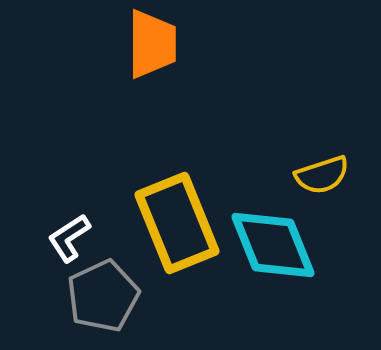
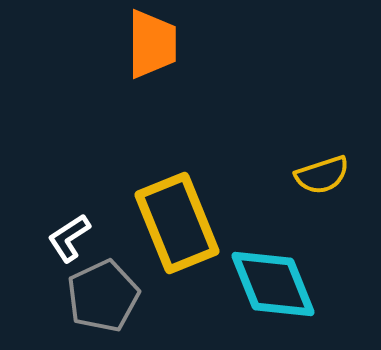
cyan diamond: moved 39 px down
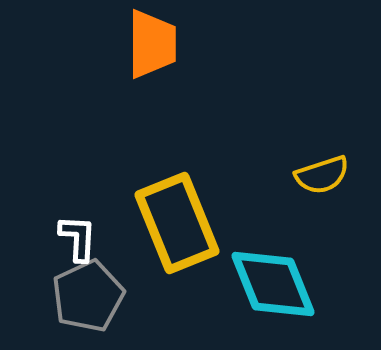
white L-shape: moved 9 px right; rotated 126 degrees clockwise
gray pentagon: moved 15 px left
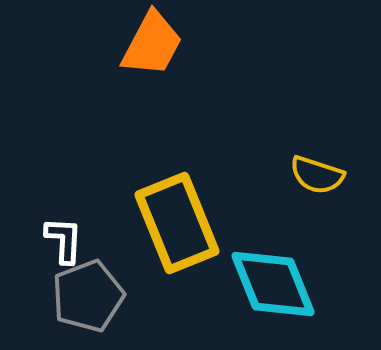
orange trapezoid: rotated 28 degrees clockwise
yellow semicircle: moved 5 px left; rotated 36 degrees clockwise
white L-shape: moved 14 px left, 2 px down
gray pentagon: rotated 4 degrees clockwise
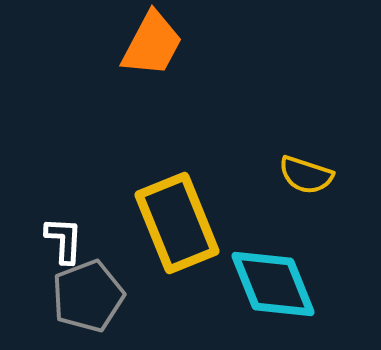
yellow semicircle: moved 11 px left
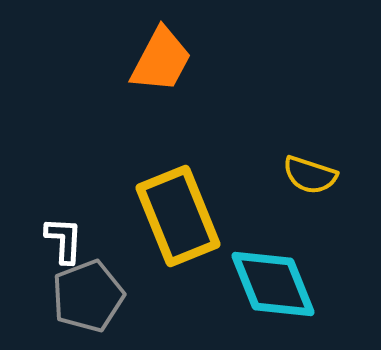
orange trapezoid: moved 9 px right, 16 px down
yellow semicircle: moved 4 px right
yellow rectangle: moved 1 px right, 7 px up
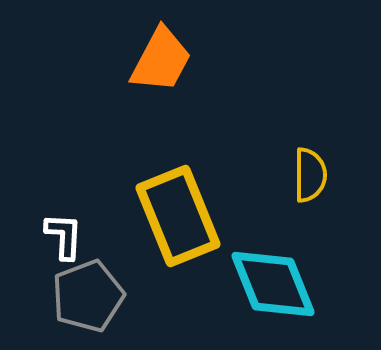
yellow semicircle: rotated 108 degrees counterclockwise
white L-shape: moved 4 px up
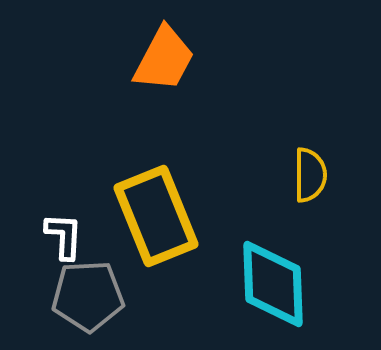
orange trapezoid: moved 3 px right, 1 px up
yellow rectangle: moved 22 px left
cyan diamond: rotated 20 degrees clockwise
gray pentagon: rotated 18 degrees clockwise
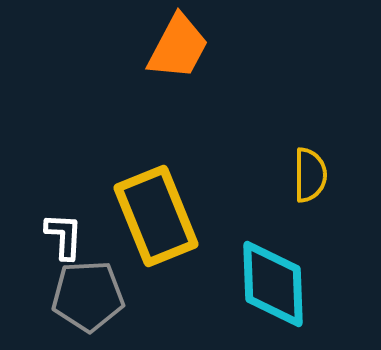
orange trapezoid: moved 14 px right, 12 px up
